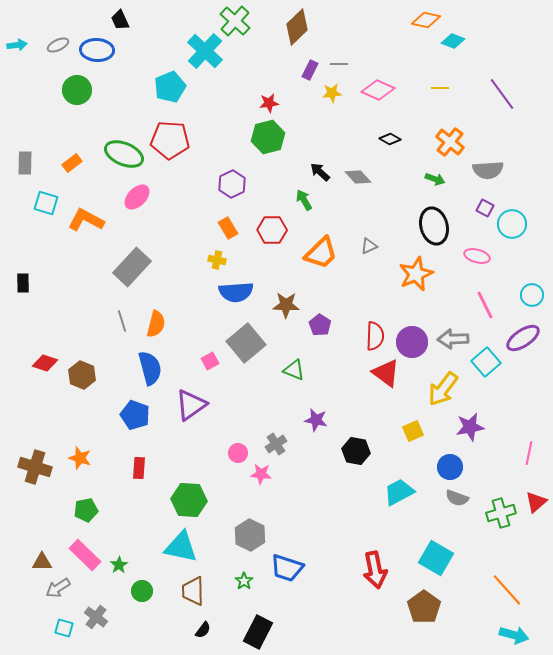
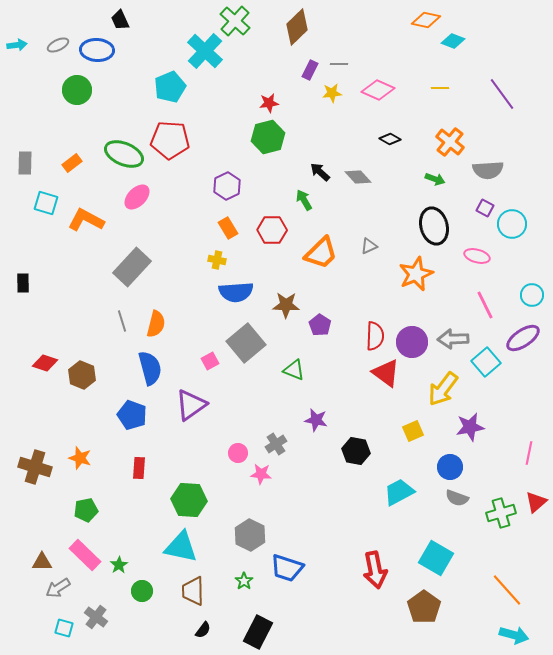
purple hexagon at (232, 184): moved 5 px left, 2 px down
blue pentagon at (135, 415): moved 3 px left
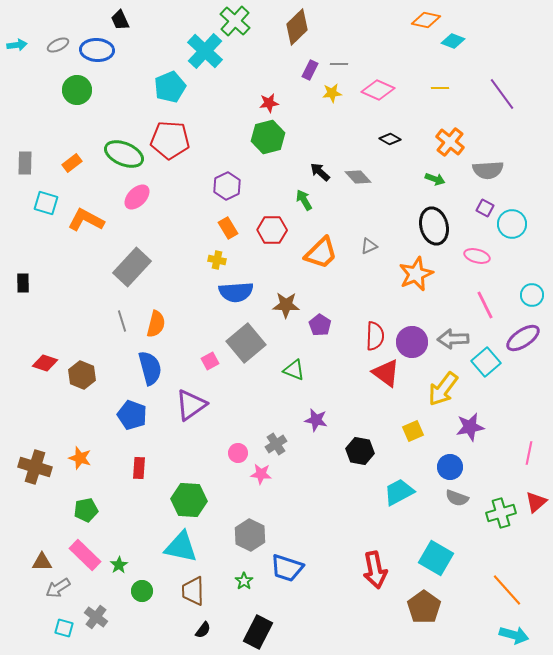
black hexagon at (356, 451): moved 4 px right
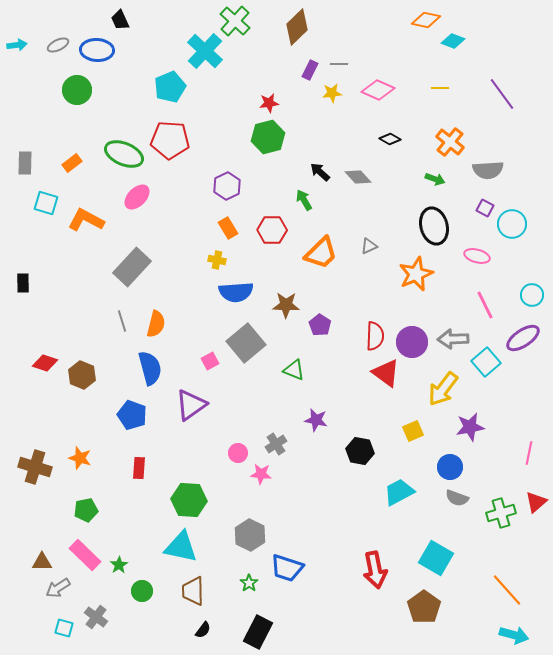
green star at (244, 581): moved 5 px right, 2 px down
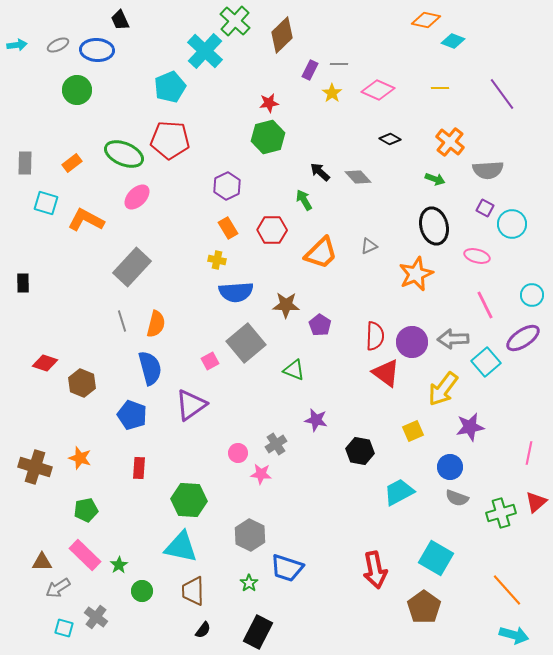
brown diamond at (297, 27): moved 15 px left, 8 px down
yellow star at (332, 93): rotated 30 degrees counterclockwise
brown hexagon at (82, 375): moved 8 px down
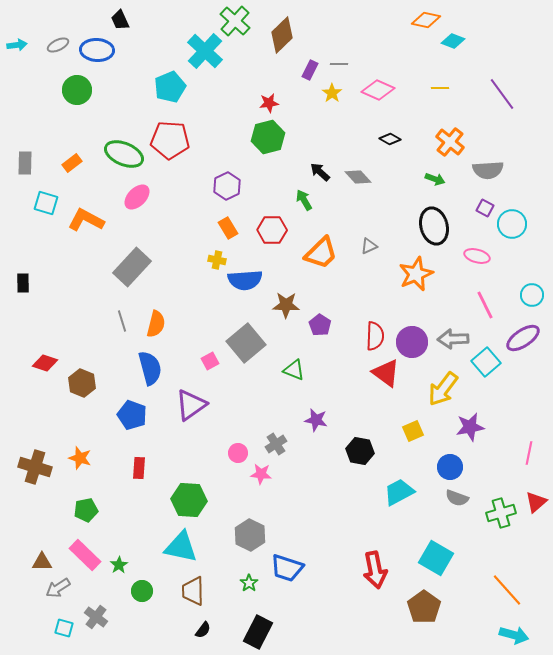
blue semicircle at (236, 292): moved 9 px right, 12 px up
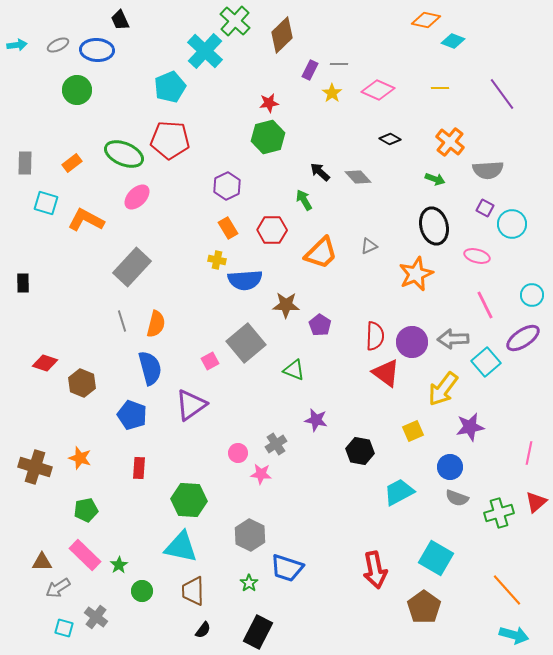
green cross at (501, 513): moved 2 px left
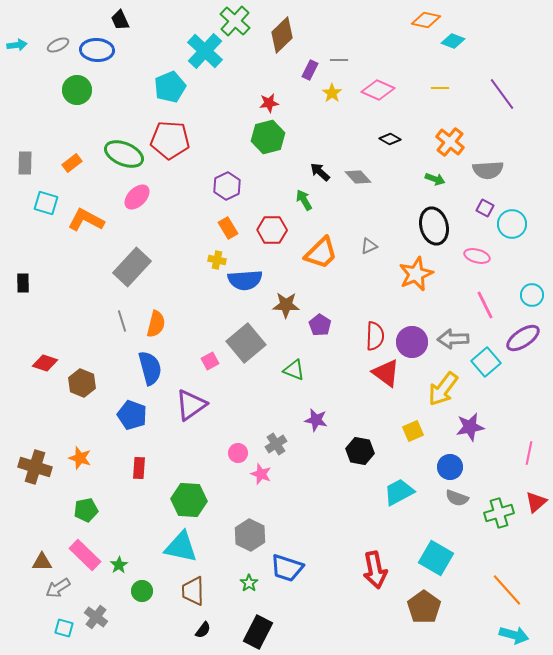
gray line at (339, 64): moved 4 px up
pink star at (261, 474): rotated 15 degrees clockwise
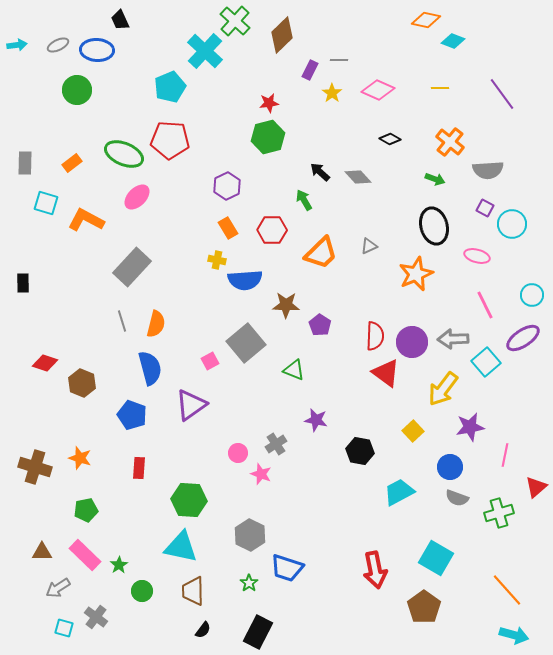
yellow square at (413, 431): rotated 20 degrees counterclockwise
pink line at (529, 453): moved 24 px left, 2 px down
red triangle at (536, 502): moved 15 px up
brown triangle at (42, 562): moved 10 px up
